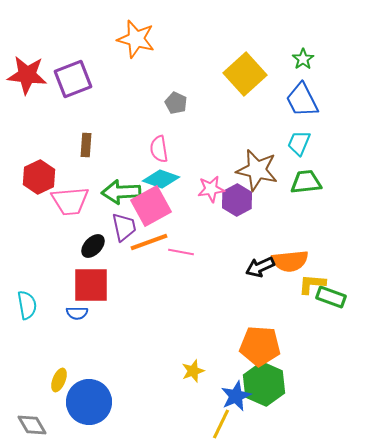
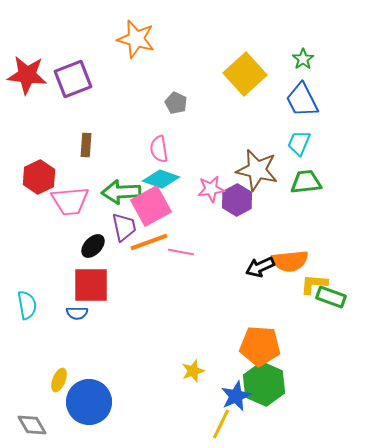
yellow L-shape: moved 2 px right
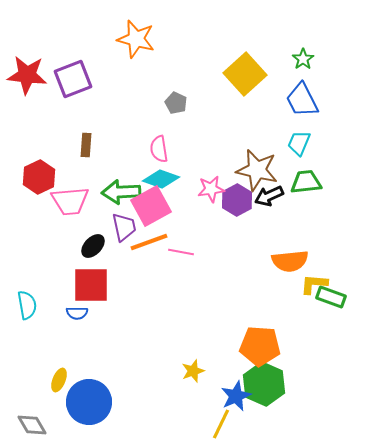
black arrow: moved 9 px right, 71 px up
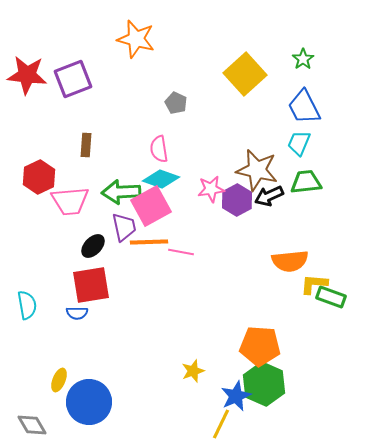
blue trapezoid: moved 2 px right, 7 px down
orange line: rotated 18 degrees clockwise
red square: rotated 9 degrees counterclockwise
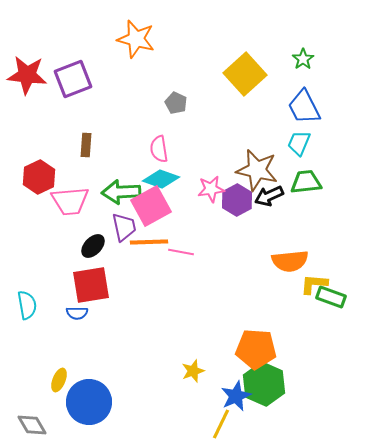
orange pentagon: moved 4 px left, 3 px down
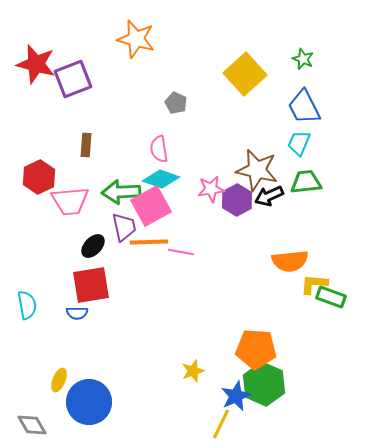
green star: rotated 15 degrees counterclockwise
red star: moved 9 px right, 11 px up; rotated 9 degrees clockwise
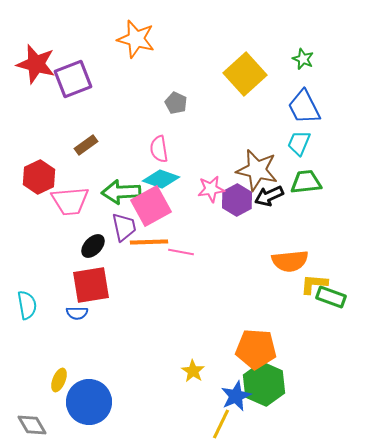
brown rectangle: rotated 50 degrees clockwise
yellow star: rotated 20 degrees counterclockwise
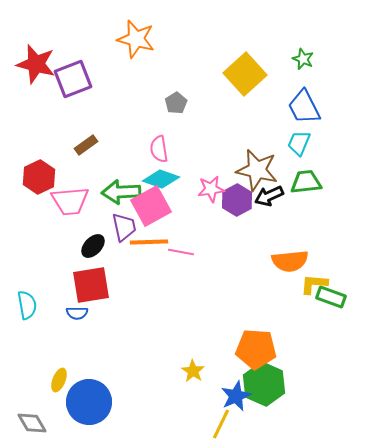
gray pentagon: rotated 15 degrees clockwise
gray diamond: moved 2 px up
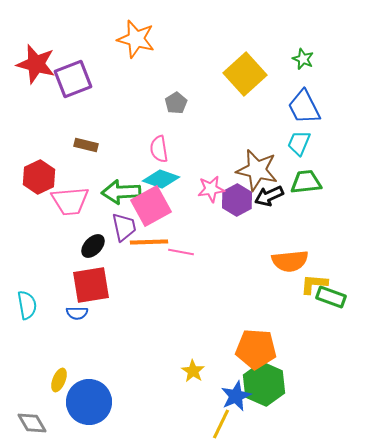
brown rectangle: rotated 50 degrees clockwise
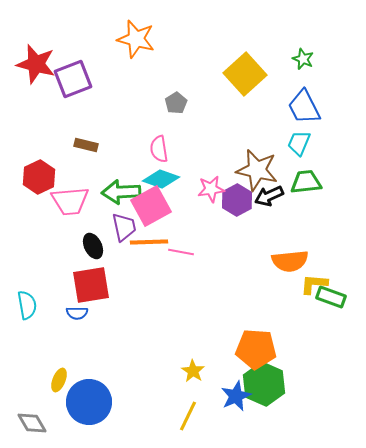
black ellipse: rotated 70 degrees counterclockwise
yellow line: moved 33 px left, 8 px up
